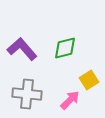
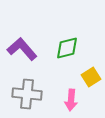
green diamond: moved 2 px right
yellow square: moved 2 px right, 3 px up
pink arrow: moved 1 px right; rotated 140 degrees clockwise
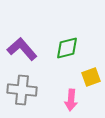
yellow square: rotated 12 degrees clockwise
gray cross: moved 5 px left, 4 px up
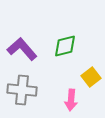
green diamond: moved 2 px left, 2 px up
yellow square: rotated 18 degrees counterclockwise
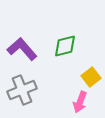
gray cross: rotated 28 degrees counterclockwise
pink arrow: moved 9 px right, 2 px down; rotated 15 degrees clockwise
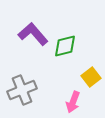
purple L-shape: moved 11 px right, 15 px up
pink arrow: moved 7 px left
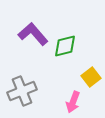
gray cross: moved 1 px down
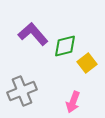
yellow square: moved 4 px left, 14 px up
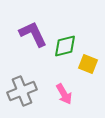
purple L-shape: rotated 16 degrees clockwise
yellow square: moved 1 px right, 1 px down; rotated 30 degrees counterclockwise
pink arrow: moved 9 px left, 8 px up; rotated 50 degrees counterclockwise
